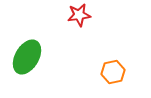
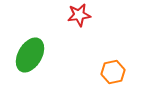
green ellipse: moved 3 px right, 2 px up
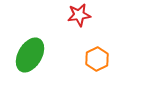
orange hexagon: moved 16 px left, 13 px up; rotated 15 degrees counterclockwise
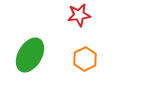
orange hexagon: moved 12 px left
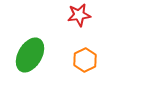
orange hexagon: moved 1 px down
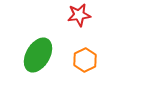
green ellipse: moved 8 px right
